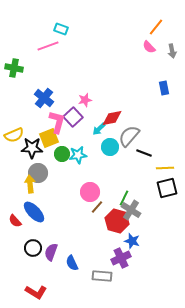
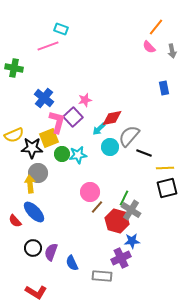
blue star: rotated 21 degrees counterclockwise
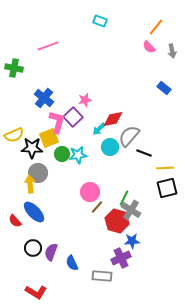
cyan rectangle: moved 39 px right, 8 px up
blue rectangle: rotated 40 degrees counterclockwise
red diamond: moved 1 px right, 1 px down
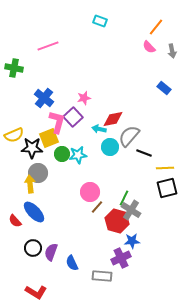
pink star: moved 1 px left, 2 px up
cyan arrow: rotated 56 degrees clockwise
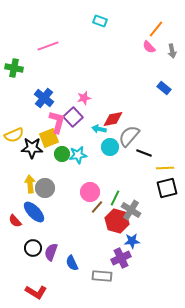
orange line: moved 2 px down
gray circle: moved 7 px right, 15 px down
green line: moved 9 px left
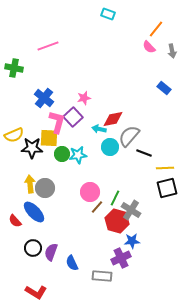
cyan rectangle: moved 8 px right, 7 px up
yellow square: rotated 24 degrees clockwise
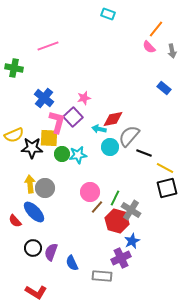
yellow line: rotated 30 degrees clockwise
blue star: rotated 21 degrees counterclockwise
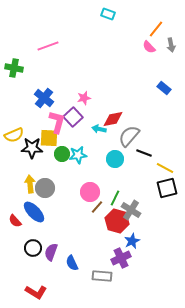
gray arrow: moved 1 px left, 6 px up
cyan circle: moved 5 px right, 12 px down
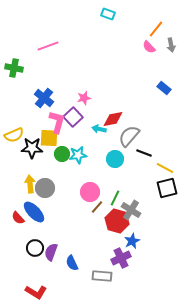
red semicircle: moved 3 px right, 3 px up
black circle: moved 2 px right
